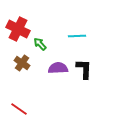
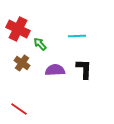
purple semicircle: moved 3 px left, 2 px down
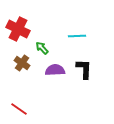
green arrow: moved 2 px right, 4 px down
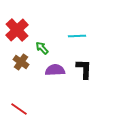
red cross: moved 1 px left, 1 px down; rotated 20 degrees clockwise
brown cross: moved 1 px left, 1 px up
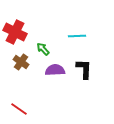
red cross: moved 2 px left, 2 px down; rotated 20 degrees counterclockwise
green arrow: moved 1 px right, 1 px down
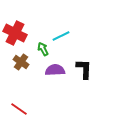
red cross: moved 1 px down
cyan line: moved 16 px left; rotated 24 degrees counterclockwise
green arrow: rotated 16 degrees clockwise
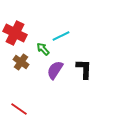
green arrow: rotated 16 degrees counterclockwise
purple semicircle: rotated 54 degrees counterclockwise
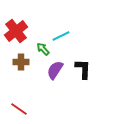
red cross: moved 1 px right, 2 px up; rotated 25 degrees clockwise
brown cross: rotated 35 degrees counterclockwise
black L-shape: moved 1 px left
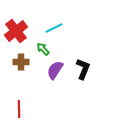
cyan line: moved 7 px left, 8 px up
black L-shape: rotated 20 degrees clockwise
red line: rotated 54 degrees clockwise
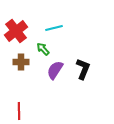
cyan line: rotated 12 degrees clockwise
red line: moved 2 px down
